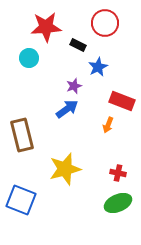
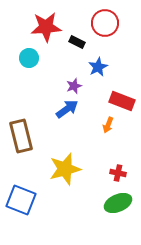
black rectangle: moved 1 px left, 3 px up
brown rectangle: moved 1 px left, 1 px down
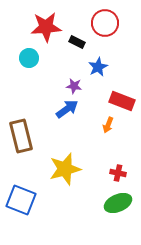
purple star: rotated 28 degrees clockwise
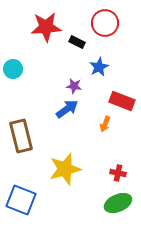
cyan circle: moved 16 px left, 11 px down
blue star: moved 1 px right
orange arrow: moved 3 px left, 1 px up
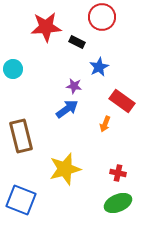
red circle: moved 3 px left, 6 px up
red rectangle: rotated 15 degrees clockwise
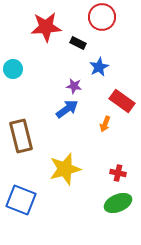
black rectangle: moved 1 px right, 1 px down
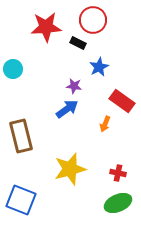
red circle: moved 9 px left, 3 px down
yellow star: moved 5 px right
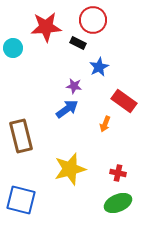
cyan circle: moved 21 px up
red rectangle: moved 2 px right
blue square: rotated 8 degrees counterclockwise
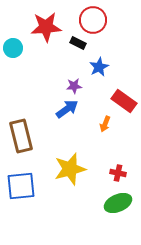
purple star: rotated 14 degrees counterclockwise
blue square: moved 14 px up; rotated 20 degrees counterclockwise
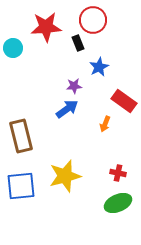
black rectangle: rotated 42 degrees clockwise
yellow star: moved 5 px left, 7 px down
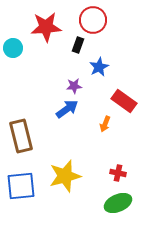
black rectangle: moved 2 px down; rotated 42 degrees clockwise
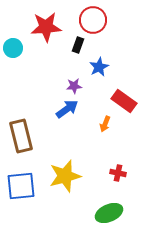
green ellipse: moved 9 px left, 10 px down
